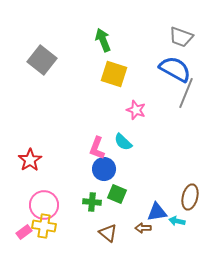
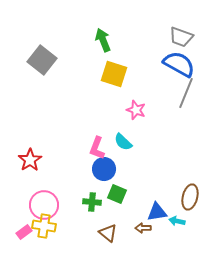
blue semicircle: moved 4 px right, 5 px up
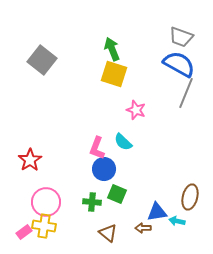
green arrow: moved 9 px right, 9 px down
pink circle: moved 2 px right, 3 px up
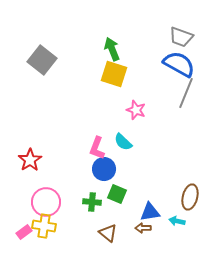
blue triangle: moved 7 px left
